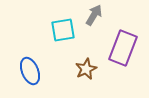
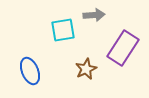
gray arrow: rotated 55 degrees clockwise
purple rectangle: rotated 12 degrees clockwise
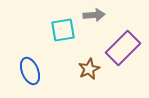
purple rectangle: rotated 12 degrees clockwise
brown star: moved 3 px right
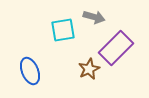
gray arrow: moved 2 px down; rotated 20 degrees clockwise
purple rectangle: moved 7 px left
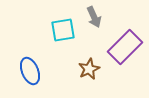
gray arrow: rotated 50 degrees clockwise
purple rectangle: moved 9 px right, 1 px up
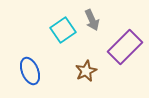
gray arrow: moved 2 px left, 3 px down
cyan square: rotated 25 degrees counterclockwise
brown star: moved 3 px left, 2 px down
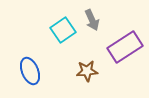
purple rectangle: rotated 12 degrees clockwise
brown star: moved 1 px right; rotated 20 degrees clockwise
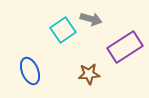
gray arrow: moved 1 px left, 1 px up; rotated 50 degrees counterclockwise
brown star: moved 2 px right, 3 px down
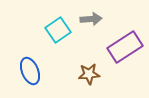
gray arrow: rotated 20 degrees counterclockwise
cyan square: moved 5 px left
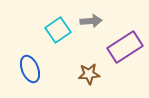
gray arrow: moved 2 px down
blue ellipse: moved 2 px up
